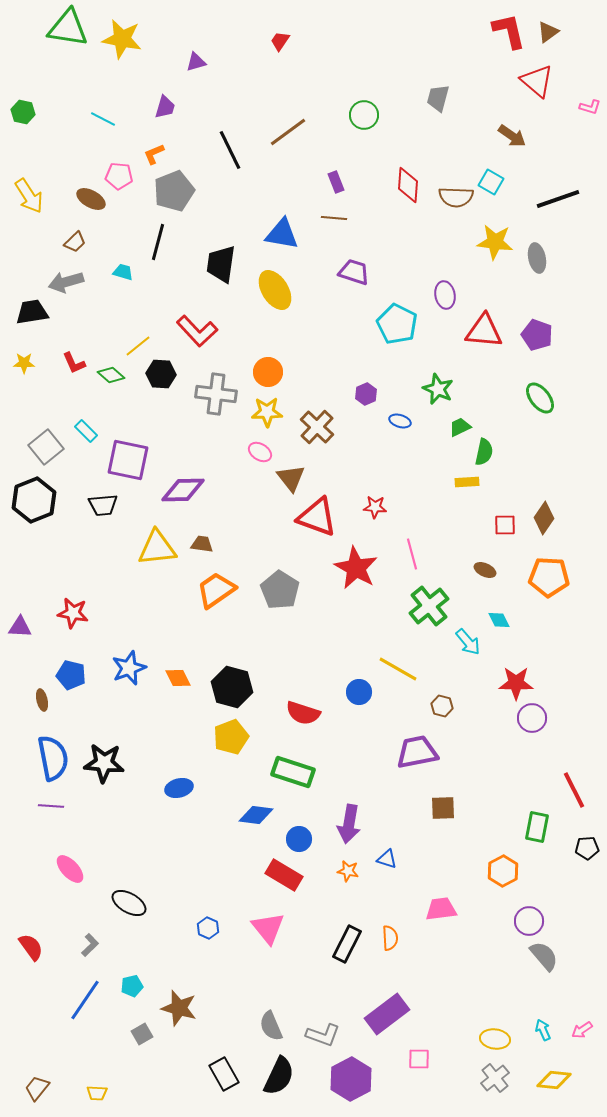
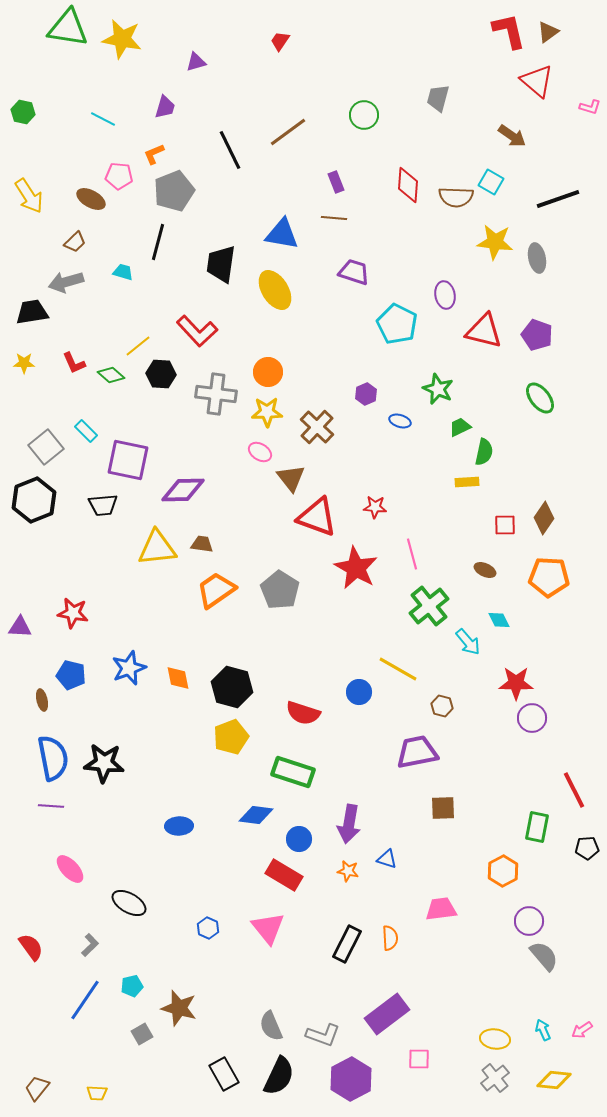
red triangle at (484, 331): rotated 9 degrees clockwise
orange diamond at (178, 678): rotated 16 degrees clockwise
blue ellipse at (179, 788): moved 38 px down; rotated 12 degrees clockwise
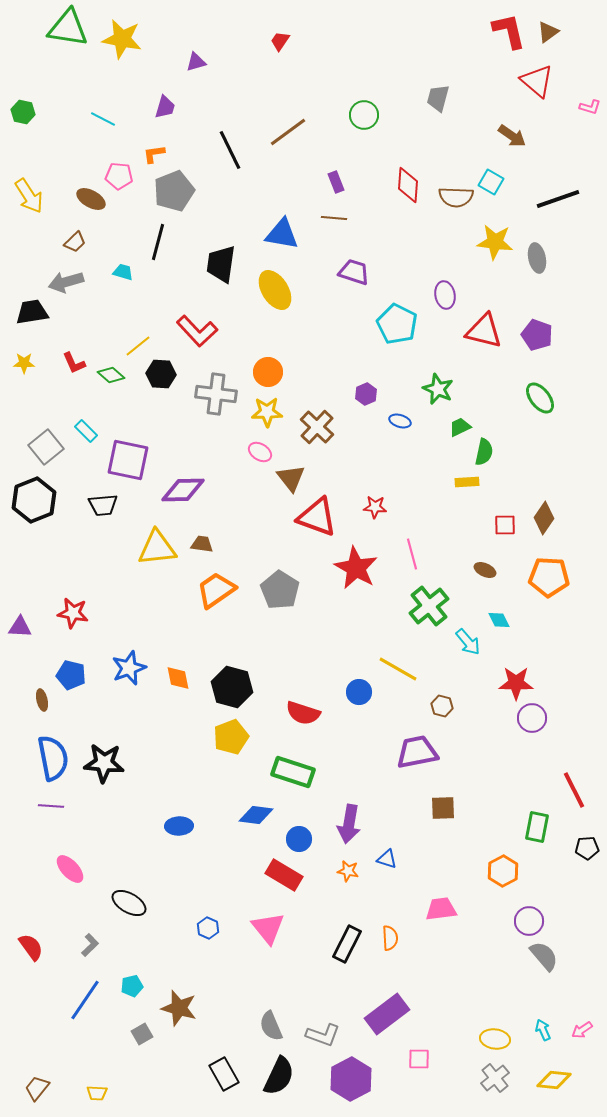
orange L-shape at (154, 154): rotated 15 degrees clockwise
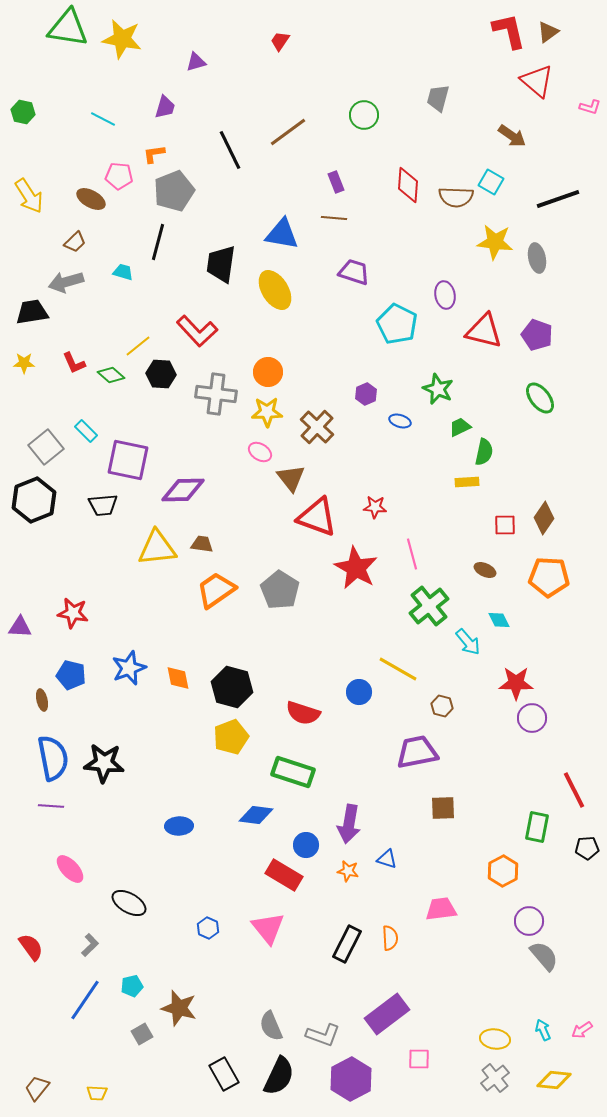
blue circle at (299, 839): moved 7 px right, 6 px down
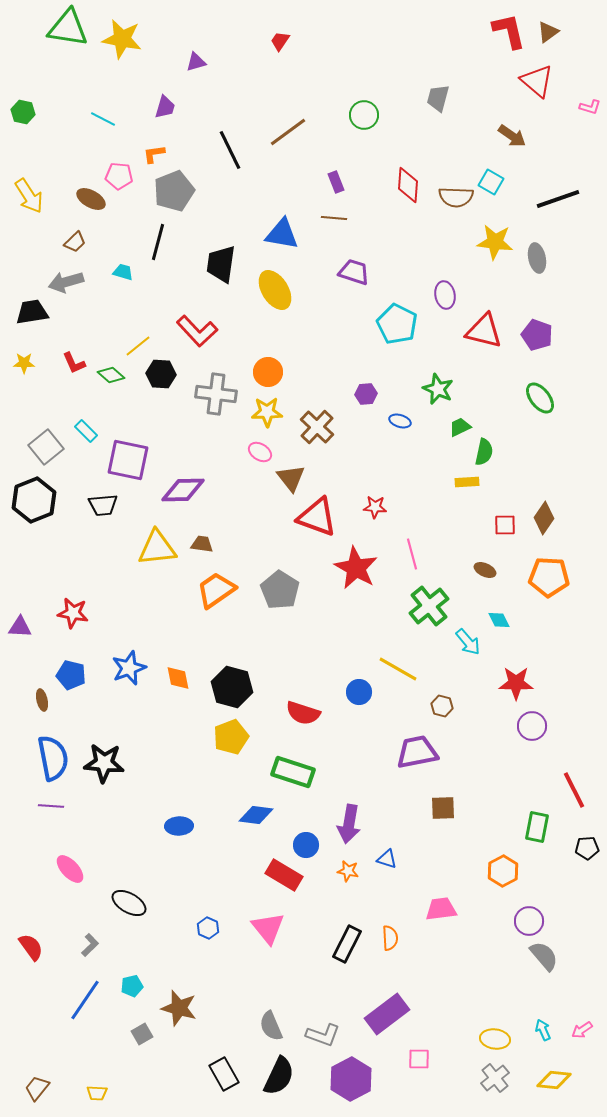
purple hexagon at (366, 394): rotated 20 degrees clockwise
purple circle at (532, 718): moved 8 px down
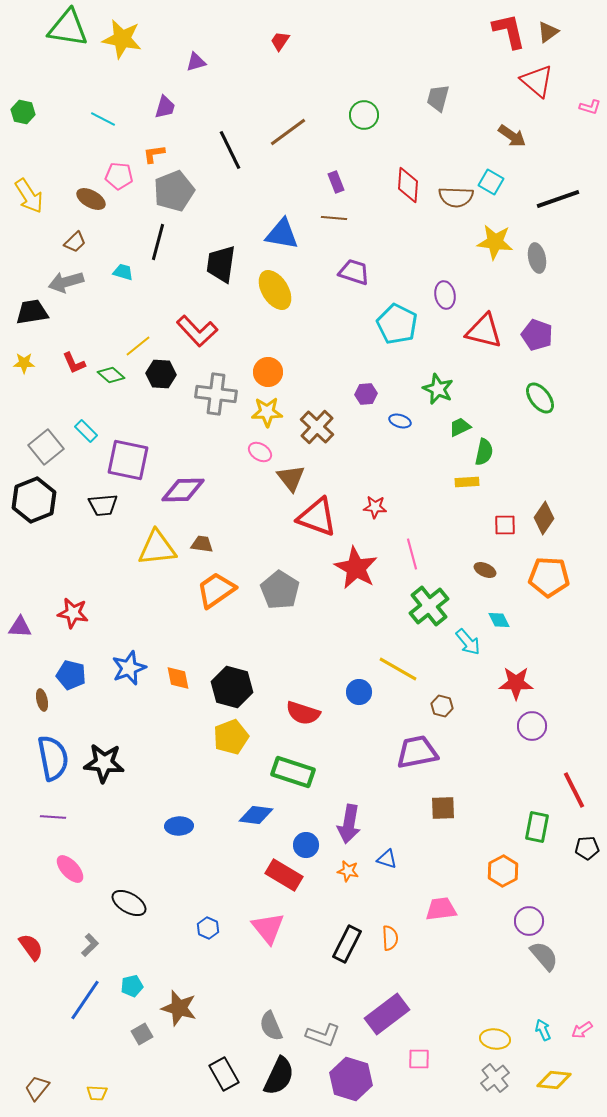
purple line at (51, 806): moved 2 px right, 11 px down
purple hexagon at (351, 1079): rotated 15 degrees counterclockwise
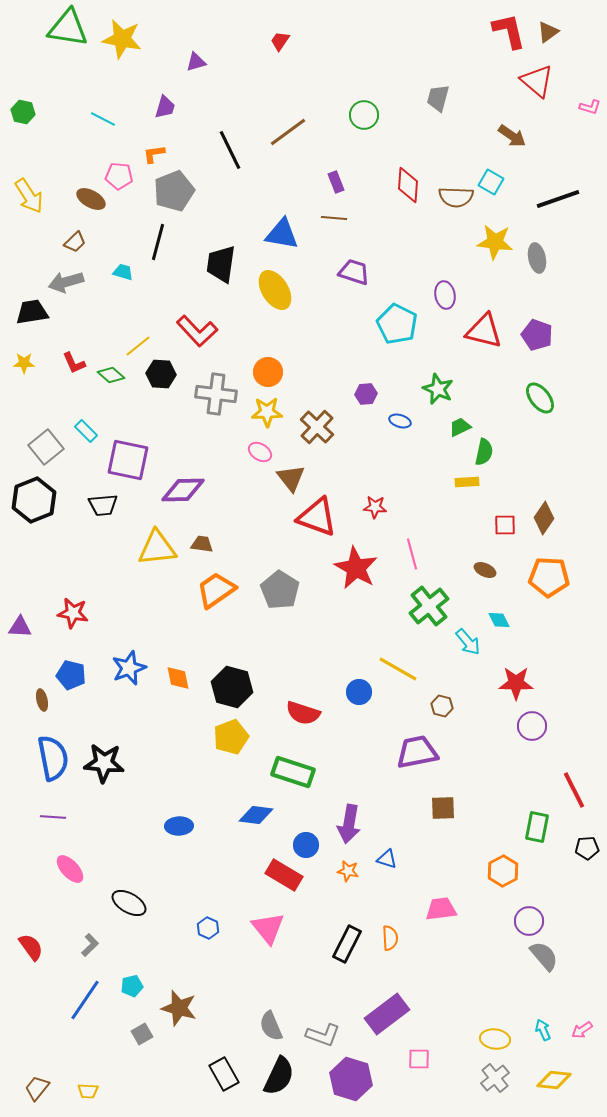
yellow trapezoid at (97, 1093): moved 9 px left, 2 px up
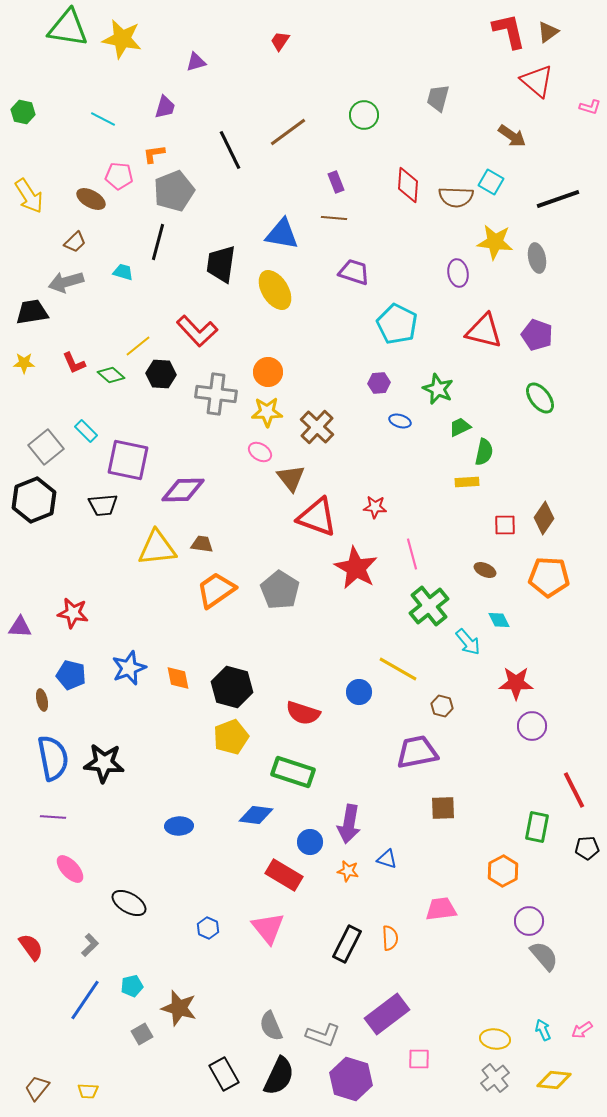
purple ellipse at (445, 295): moved 13 px right, 22 px up
purple hexagon at (366, 394): moved 13 px right, 11 px up
blue circle at (306, 845): moved 4 px right, 3 px up
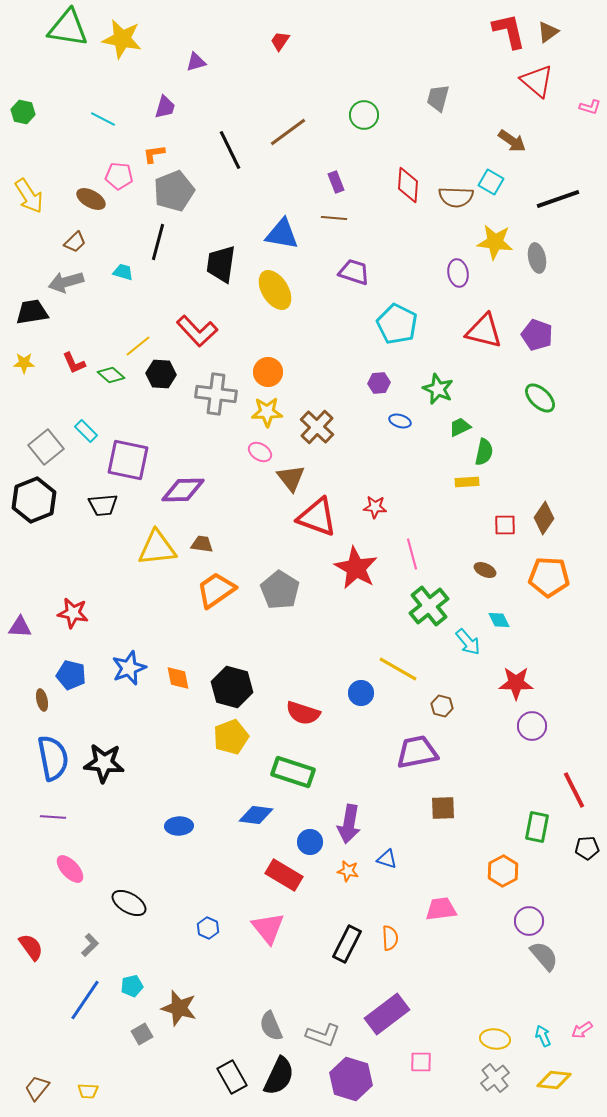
brown arrow at (512, 136): moved 5 px down
green ellipse at (540, 398): rotated 8 degrees counterclockwise
blue circle at (359, 692): moved 2 px right, 1 px down
cyan arrow at (543, 1030): moved 6 px down
pink square at (419, 1059): moved 2 px right, 3 px down
black rectangle at (224, 1074): moved 8 px right, 3 px down
